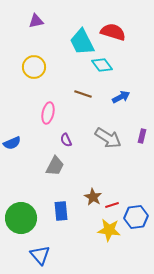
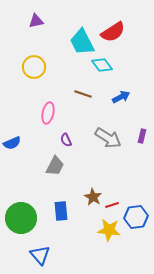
red semicircle: rotated 130 degrees clockwise
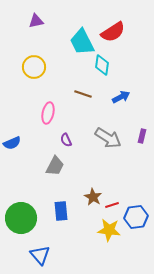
cyan diamond: rotated 45 degrees clockwise
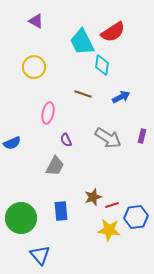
purple triangle: rotated 42 degrees clockwise
brown star: rotated 24 degrees clockwise
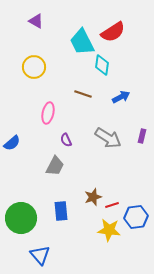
blue semicircle: rotated 18 degrees counterclockwise
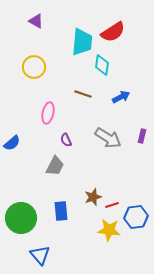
cyan trapezoid: rotated 148 degrees counterclockwise
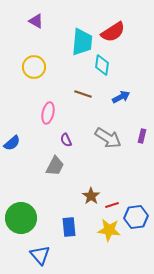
brown star: moved 2 px left, 1 px up; rotated 18 degrees counterclockwise
blue rectangle: moved 8 px right, 16 px down
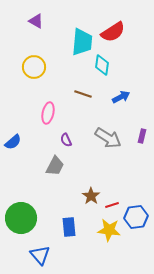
blue semicircle: moved 1 px right, 1 px up
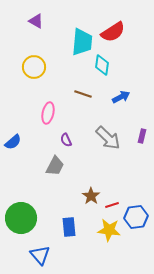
gray arrow: rotated 12 degrees clockwise
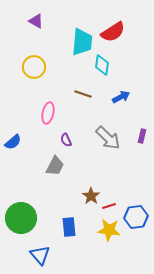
red line: moved 3 px left, 1 px down
